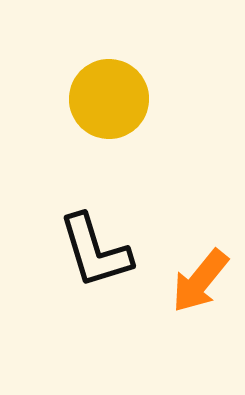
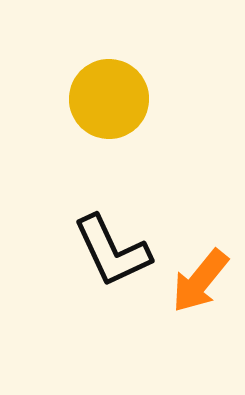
black L-shape: moved 17 px right; rotated 8 degrees counterclockwise
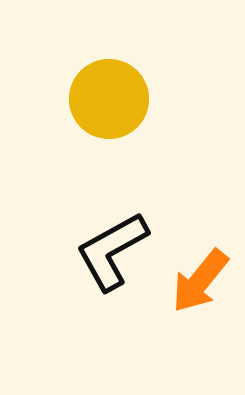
black L-shape: rotated 86 degrees clockwise
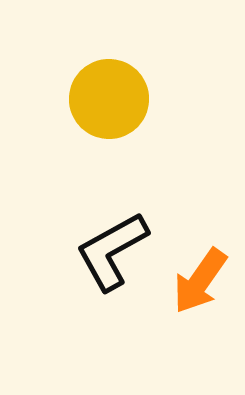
orange arrow: rotated 4 degrees counterclockwise
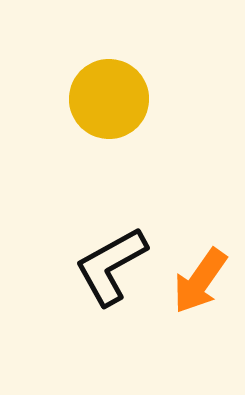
black L-shape: moved 1 px left, 15 px down
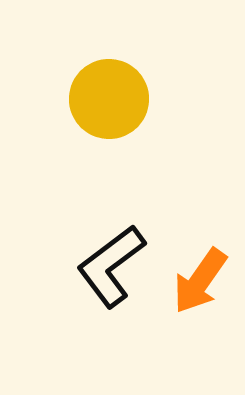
black L-shape: rotated 8 degrees counterclockwise
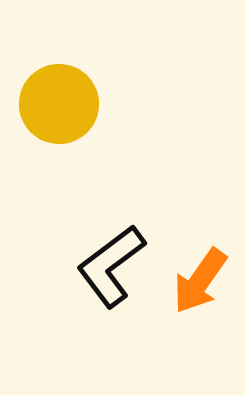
yellow circle: moved 50 px left, 5 px down
